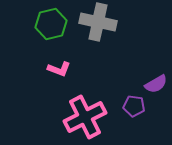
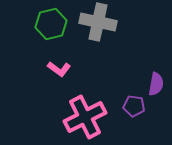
pink L-shape: rotated 15 degrees clockwise
purple semicircle: rotated 50 degrees counterclockwise
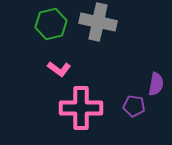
pink cross: moved 4 px left, 9 px up; rotated 27 degrees clockwise
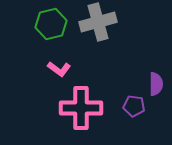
gray cross: rotated 27 degrees counterclockwise
purple semicircle: rotated 10 degrees counterclockwise
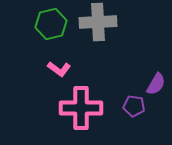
gray cross: rotated 12 degrees clockwise
purple semicircle: rotated 30 degrees clockwise
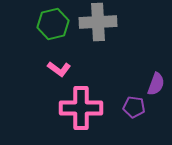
green hexagon: moved 2 px right
purple semicircle: rotated 10 degrees counterclockwise
purple pentagon: moved 1 px down
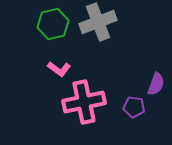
gray cross: rotated 18 degrees counterclockwise
pink cross: moved 3 px right, 6 px up; rotated 12 degrees counterclockwise
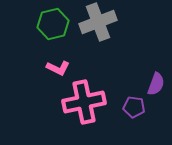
pink L-shape: moved 1 px left, 1 px up; rotated 10 degrees counterclockwise
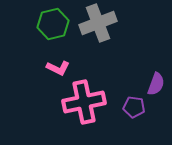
gray cross: moved 1 px down
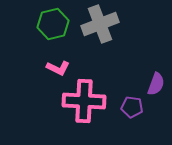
gray cross: moved 2 px right, 1 px down
pink cross: moved 1 px up; rotated 15 degrees clockwise
purple pentagon: moved 2 px left
